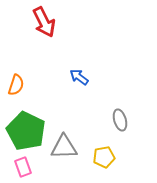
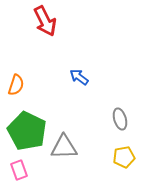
red arrow: moved 1 px right, 1 px up
gray ellipse: moved 1 px up
green pentagon: moved 1 px right
yellow pentagon: moved 20 px right
pink rectangle: moved 4 px left, 3 px down
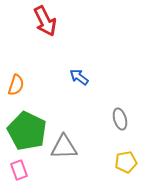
yellow pentagon: moved 2 px right, 5 px down
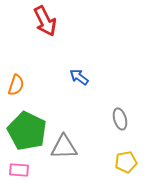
pink rectangle: rotated 66 degrees counterclockwise
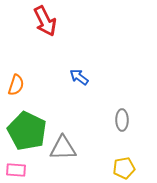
gray ellipse: moved 2 px right, 1 px down; rotated 15 degrees clockwise
gray triangle: moved 1 px left, 1 px down
yellow pentagon: moved 2 px left, 6 px down
pink rectangle: moved 3 px left
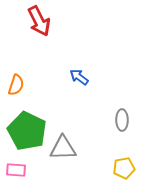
red arrow: moved 6 px left
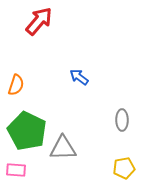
red arrow: rotated 112 degrees counterclockwise
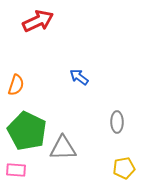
red arrow: moved 1 px left; rotated 24 degrees clockwise
gray ellipse: moved 5 px left, 2 px down
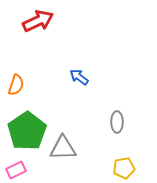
green pentagon: rotated 12 degrees clockwise
pink rectangle: rotated 30 degrees counterclockwise
